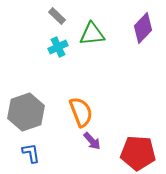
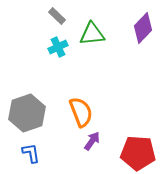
gray hexagon: moved 1 px right, 1 px down
purple arrow: rotated 102 degrees counterclockwise
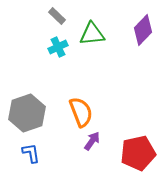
purple diamond: moved 2 px down
red pentagon: rotated 16 degrees counterclockwise
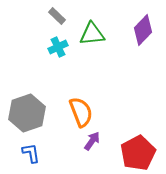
red pentagon: rotated 16 degrees counterclockwise
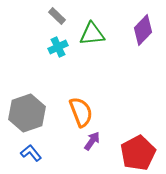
blue L-shape: rotated 30 degrees counterclockwise
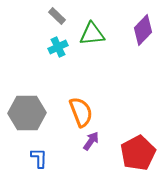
gray hexagon: rotated 18 degrees clockwise
purple arrow: moved 1 px left
blue L-shape: moved 8 px right, 5 px down; rotated 40 degrees clockwise
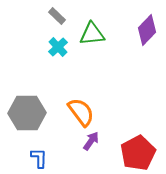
purple diamond: moved 4 px right
cyan cross: rotated 18 degrees counterclockwise
orange semicircle: rotated 16 degrees counterclockwise
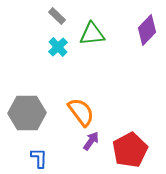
red pentagon: moved 8 px left, 3 px up
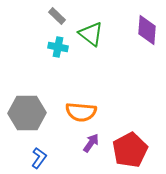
purple diamond: rotated 40 degrees counterclockwise
green triangle: moved 1 px left; rotated 44 degrees clockwise
cyan cross: rotated 36 degrees counterclockwise
orange semicircle: rotated 132 degrees clockwise
purple arrow: moved 2 px down
blue L-shape: rotated 35 degrees clockwise
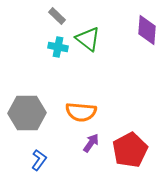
green triangle: moved 3 px left, 5 px down
blue L-shape: moved 2 px down
